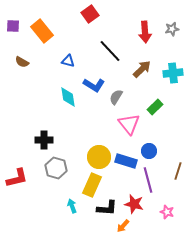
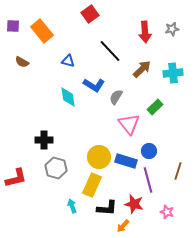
red L-shape: moved 1 px left
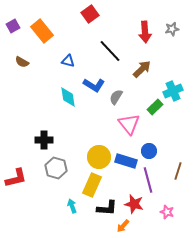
purple square: rotated 32 degrees counterclockwise
cyan cross: moved 18 px down; rotated 18 degrees counterclockwise
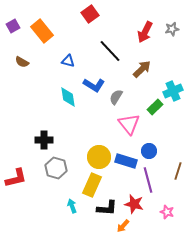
red arrow: rotated 30 degrees clockwise
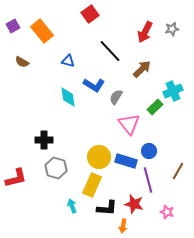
brown line: rotated 12 degrees clockwise
orange arrow: rotated 32 degrees counterclockwise
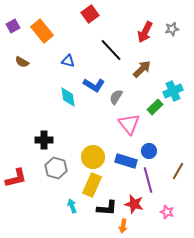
black line: moved 1 px right, 1 px up
yellow circle: moved 6 px left
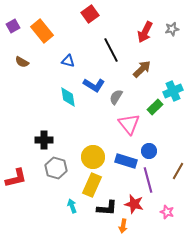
black line: rotated 15 degrees clockwise
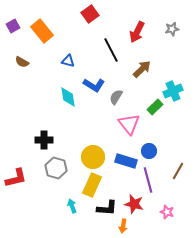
red arrow: moved 8 px left
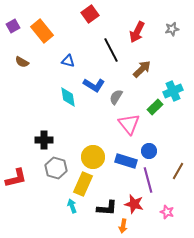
yellow rectangle: moved 9 px left, 1 px up
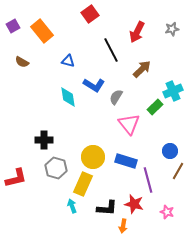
blue circle: moved 21 px right
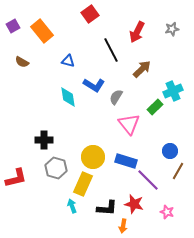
purple line: rotated 30 degrees counterclockwise
